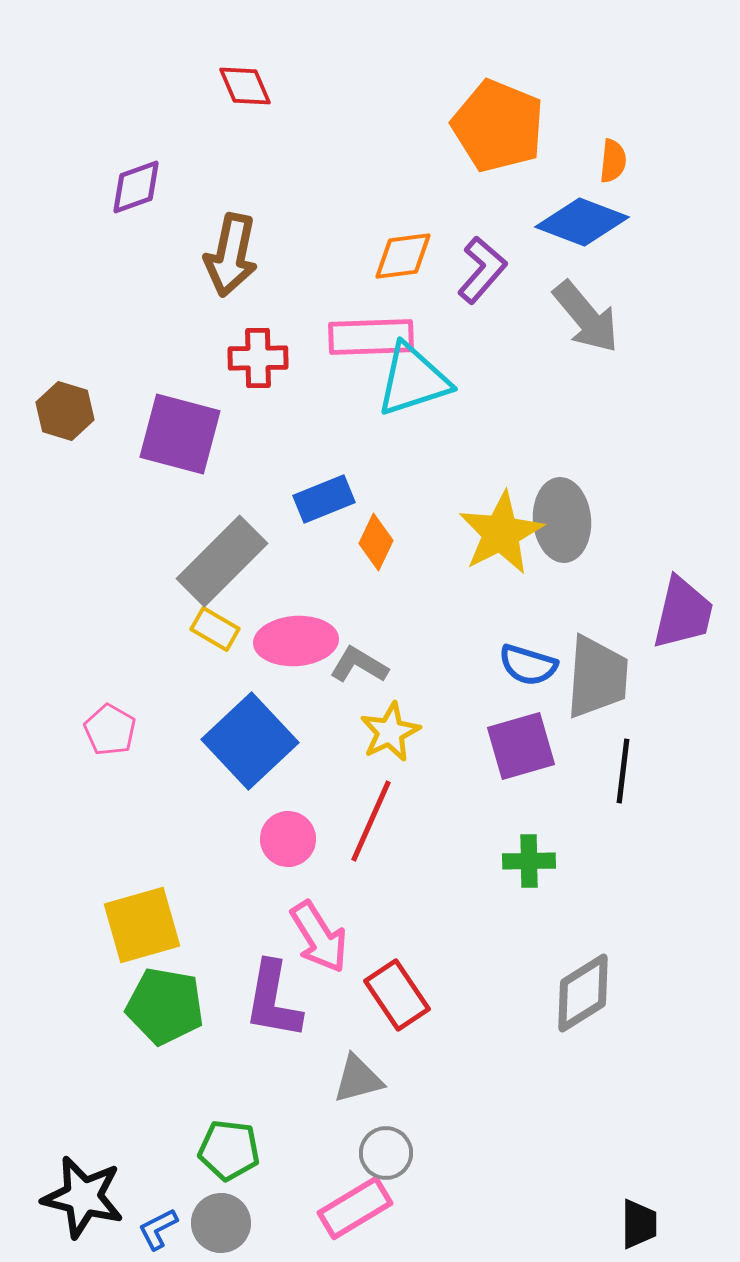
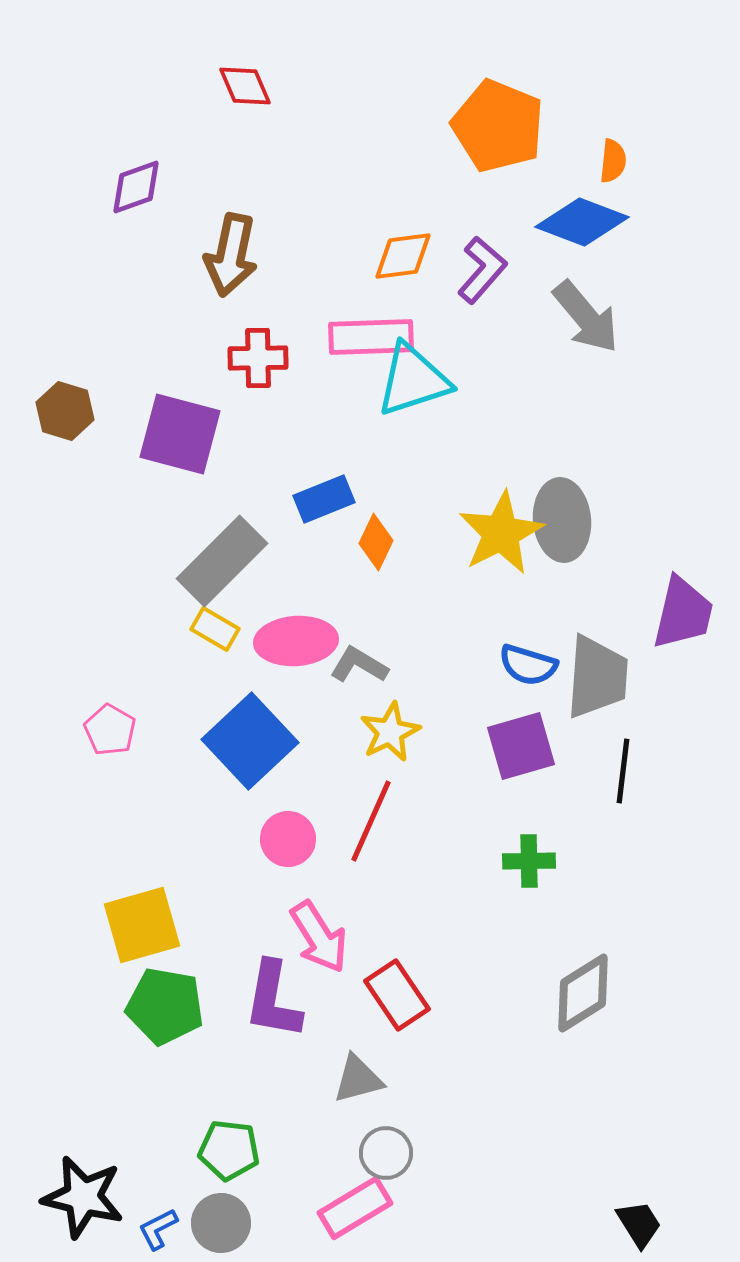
black trapezoid at (639, 1224): rotated 32 degrees counterclockwise
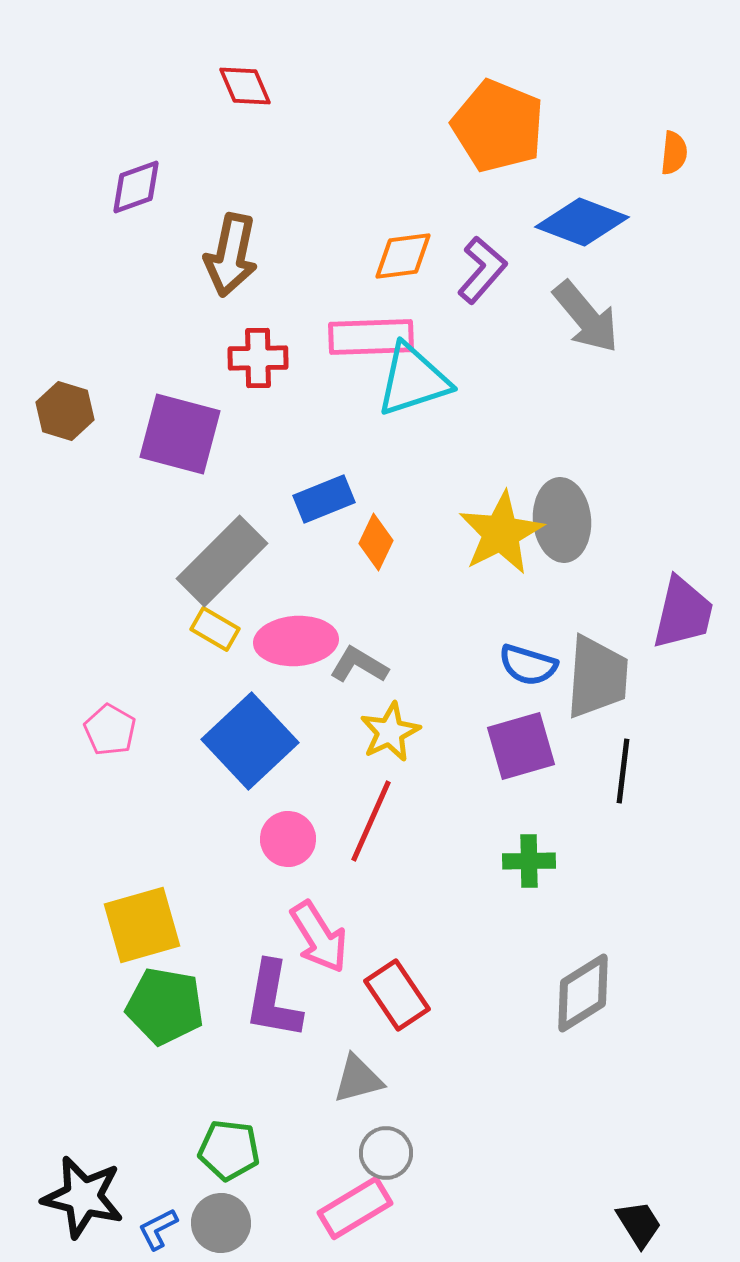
orange semicircle at (613, 161): moved 61 px right, 8 px up
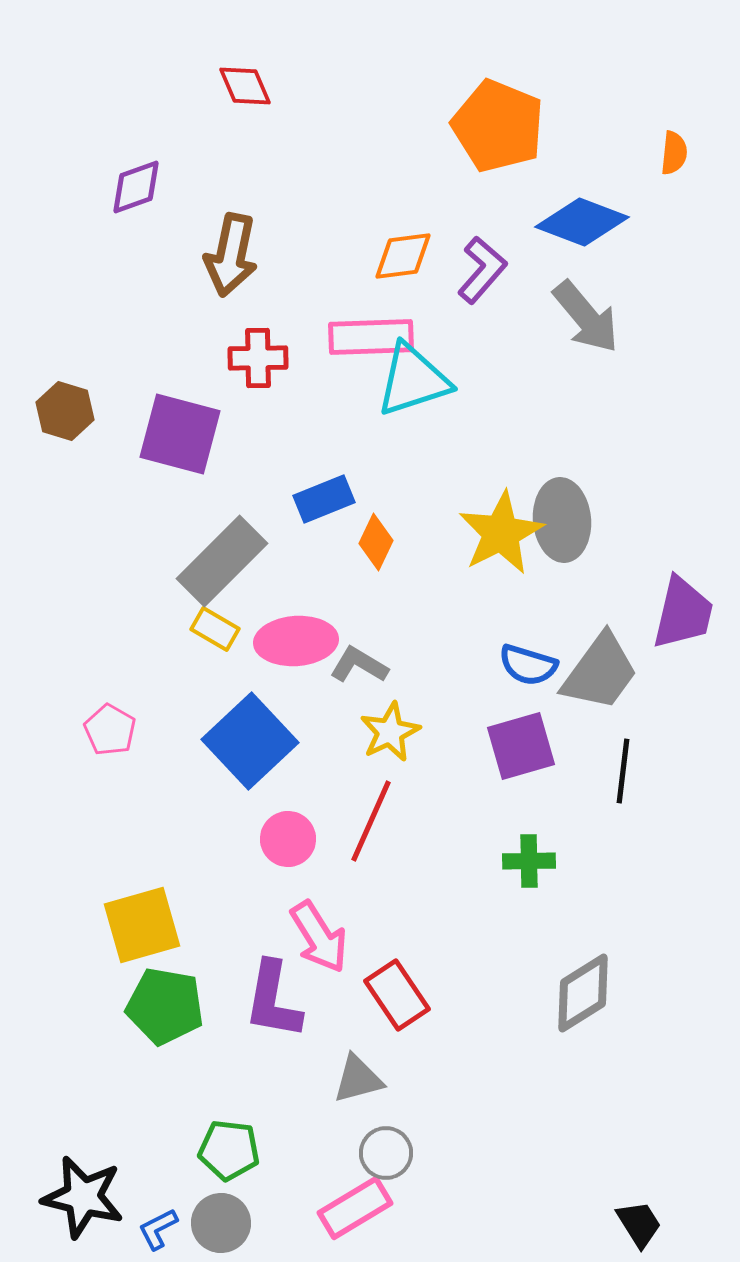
gray trapezoid at (597, 677): moved 3 px right, 5 px up; rotated 32 degrees clockwise
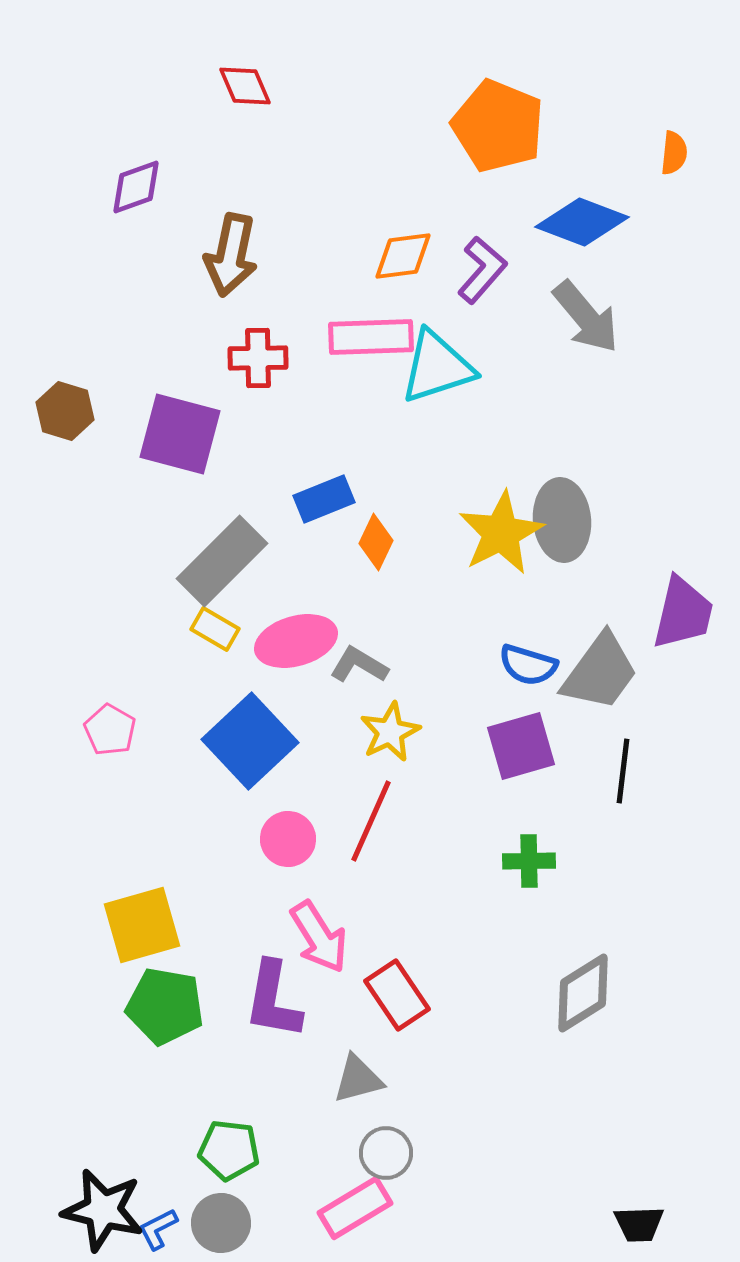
cyan triangle at (413, 380): moved 24 px right, 13 px up
pink ellipse at (296, 641): rotated 12 degrees counterclockwise
black star at (83, 1197): moved 20 px right, 13 px down
black trapezoid at (639, 1224): rotated 120 degrees clockwise
